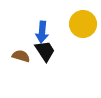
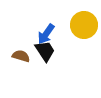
yellow circle: moved 1 px right, 1 px down
blue arrow: moved 4 px right, 2 px down; rotated 30 degrees clockwise
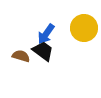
yellow circle: moved 3 px down
black trapezoid: moved 2 px left; rotated 20 degrees counterclockwise
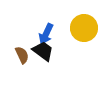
blue arrow: rotated 10 degrees counterclockwise
brown semicircle: moved 1 px right, 1 px up; rotated 48 degrees clockwise
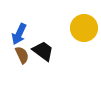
blue arrow: moved 27 px left
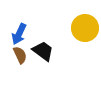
yellow circle: moved 1 px right
brown semicircle: moved 2 px left
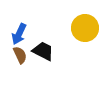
black trapezoid: rotated 10 degrees counterclockwise
